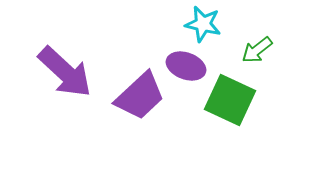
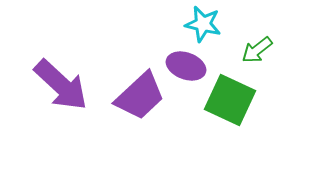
purple arrow: moved 4 px left, 13 px down
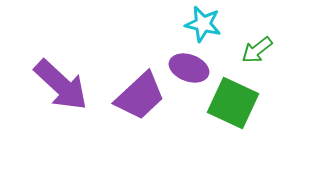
purple ellipse: moved 3 px right, 2 px down
green square: moved 3 px right, 3 px down
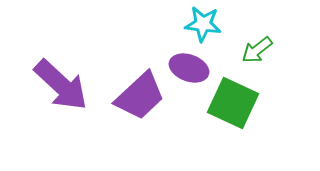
cyan star: rotated 6 degrees counterclockwise
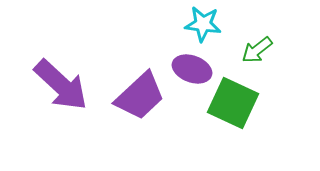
purple ellipse: moved 3 px right, 1 px down
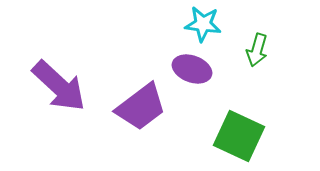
green arrow: rotated 36 degrees counterclockwise
purple arrow: moved 2 px left, 1 px down
purple trapezoid: moved 1 px right, 11 px down; rotated 6 degrees clockwise
green square: moved 6 px right, 33 px down
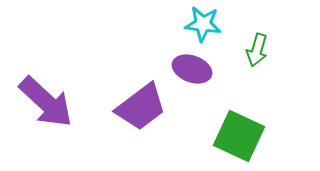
purple arrow: moved 13 px left, 16 px down
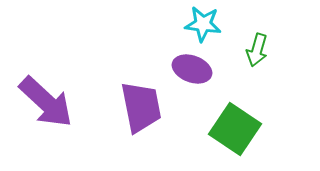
purple trapezoid: rotated 64 degrees counterclockwise
green square: moved 4 px left, 7 px up; rotated 9 degrees clockwise
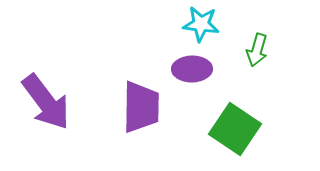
cyan star: moved 2 px left
purple ellipse: rotated 21 degrees counterclockwise
purple arrow: rotated 10 degrees clockwise
purple trapezoid: rotated 12 degrees clockwise
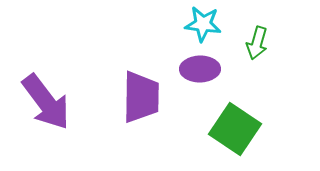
cyan star: moved 2 px right
green arrow: moved 7 px up
purple ellipse: moved 8 px right
purple trapezoid: moved 10 px up
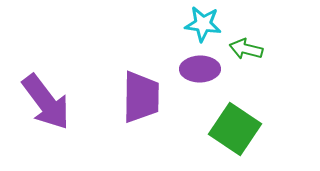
green arrow: moved 11 px left, 6 px down; rotated 88 degrees clockwise
